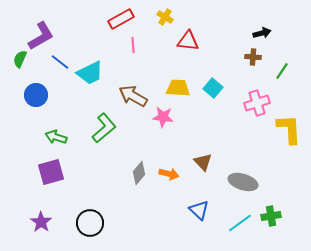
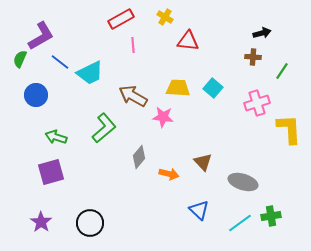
gray diamond: moved 16 px up
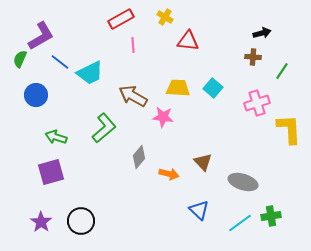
black circle: moved 9 px left, 2 px up
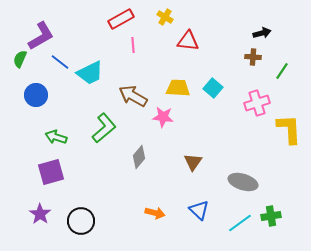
brown triangle: moved 10 px left; rotated 18 degrees clockwise
orange arrow: moved 14 px left, 39 px down
purple star: moved 1 px left, 8 px up
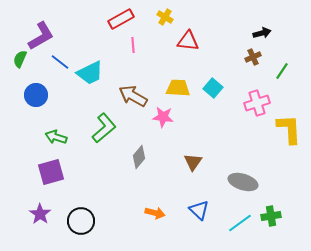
brown cross: rotated 28 degrees counterclockwise
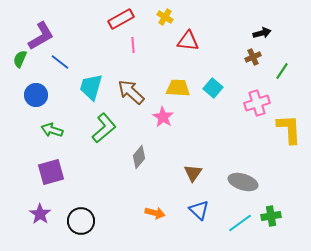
cyan trapezoid: moved 1 px right, 14 px down; rotated 132 degrees clockwise
brown arrow: moved 2 px left, 4 px up; rotated 12 degrees clockwise
pink star: rotated 25 degrees clockwise
green arrow: moved 4 px left, 7 px up
brown triangle: moved 11 px down
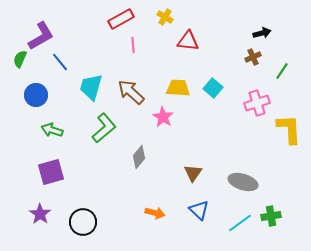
blue line: rotated 12 degrees clockwise
black circle: moved 2 px right, 1 px down
